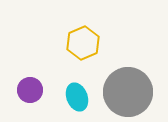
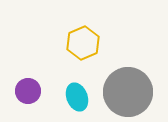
purple circle: moved 2 px left, 1 px down
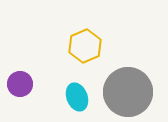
yellow hexagon: moved 2 px right, 3 px down
purple circle: moved 8 px left, 7 px up
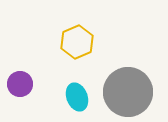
yellow hexagon: moved 8 px left, 4 px up
